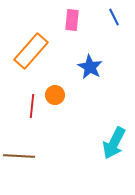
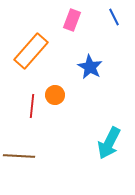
pink rectangle: rotated 15 degrees clockwise
cyan arrow: moved 5 px left
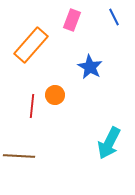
orange rectangle: moved 6 px up
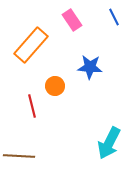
pink rectangle: rotated 55 degrees counterclockwise
blue star: rotated 25 degrees counterclockwise
orange circle: moved 9 px up
red line: rotated 20 degrees counterclockwise
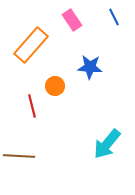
cyan arrow: moved 2 px left, 1 px down; rotated 12 degrees clockwise
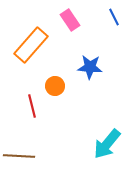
pink rectangle: moved 2 px left
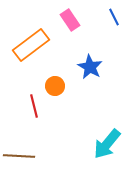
orange rectangle: rotated 12 degrees clockwise
blue star: rotated 25 degrees clockwise
red line: moved 2 px right
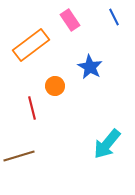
red line: moved 2 px left, 2 px down
brown line: rotated 20 degrees counterclockwise
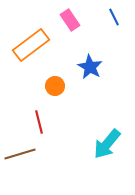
red line: moved 7 px right, 14 px down
brown line: moved 1 px right, 2 px up
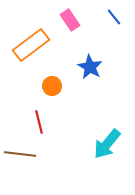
blue line: rotated 12 degrees counterclockwise
orange circle: moved 3 px left
brown line: rotated 24 degrees clockwise
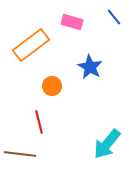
pink rectangle: moved 2 px right, 2 px down; rotated 40 degrees counterclockwise
